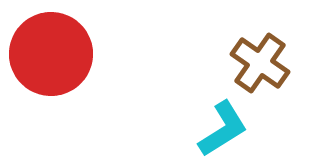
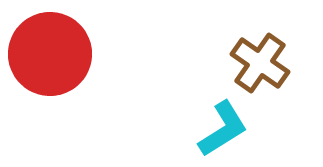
red circle: moved 1 px left
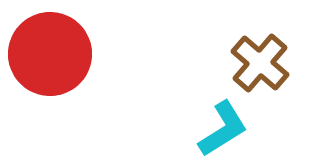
brown cross: rotated 6 degrees clockwise
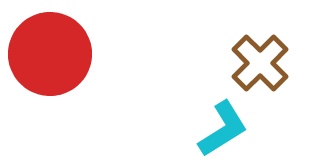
brown cross: rotated 4 degrees clockwise
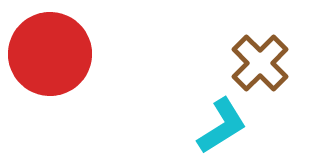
cyan L-shape: moved 1 px left, 3 px up
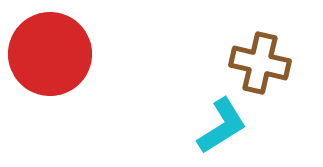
brown cross: rotated 32 degrees counterclockwise
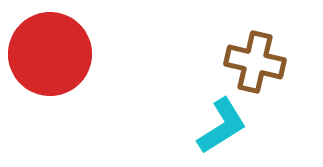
brown cross: moved 5 px left, 1 px up
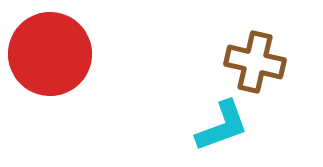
cyan L-shape: rotated 12 degrees clockwise
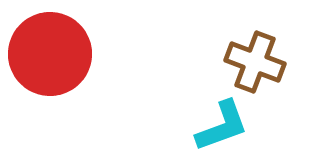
brown cross: rotated 8 degrees clockwise
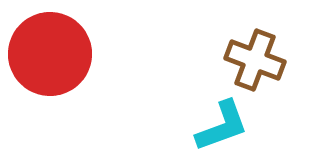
brown cross: moved 2 px up
